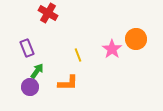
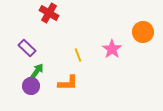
red cross: moved 1 px right
orange circle: moved 7 px right, 7 px up
purple rectangle: rotated 24 degrees counterclockwise
purple circle: moved 1 px right, 1 px up
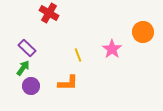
green arrow: moved 14 px left, 3 px up
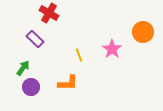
purple rectangle: moved 8 px right, 9 px up
yellow line: moved 1 px right
purple circle: moved 1 px down
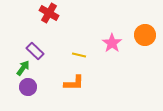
orange circle: moved 2 px right, 3 px down
purple rectangle: moved 12 px down
pink star: moved 6 px up
yellow line: rotated 56 degrees counterclockwise
orange L-shape: moved 6 px right
purple circle: moved 3 px left
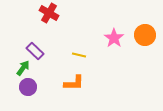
pink star: moved 2 px right, 5 px up
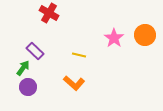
orange L-shape: rotated 40 degrees clockwise
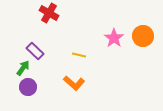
orange circle: moved 2 px left, 1 px down
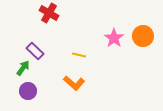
purple circle: moved 4 px down
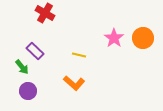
red cross: moved 4 px left
orange circle: moved 2 px down
green arrow: moved 1 px left, 1 px up; rotated 105 degrees clockwise
